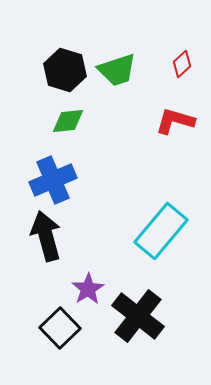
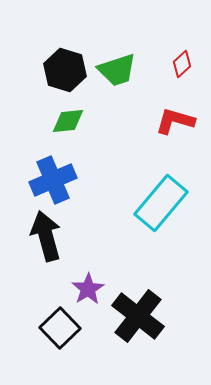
cyan rectangle: moved 28 px up
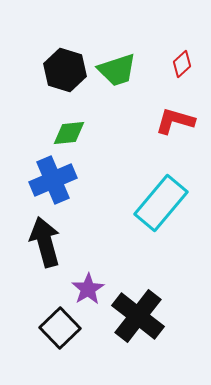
green diamond: moved 1 px right, 12 px down
black arrow: moved 1 px left, 6 px down
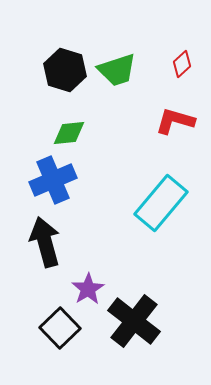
black cross: moved 4 px left, 5 px down
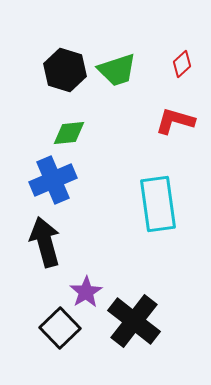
cyan rectangle: moved 3 px left, 1 px down; rotated 48 degrees counterclockwise
purple star: moved 2 px left, 3 px down
